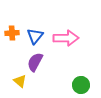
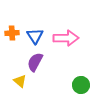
blue triangle: rotated 12 degrees counterclockwise
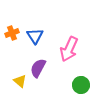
orange cross: rotated 16 degrees counterclockwise
pink arrow: moved 3 px right, 11 px down; rotated 115 degrees clockwise
purple semicircle: moved 3 px right, 6 px down
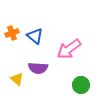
blue triangle: rotated 18 degrees counterclockwise
pink arrow: rotated 30 degrees clockwise
purple semicircle: rotated 114 degrees counterclockwise
yellow triangle: moved 3 px left, 2 px up
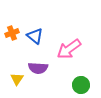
yellow triangle: rotated 24 degrees clockwise
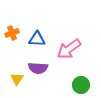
blue triangle: moved 2 px right, 3 px down; rotated 36 degrees counterclockwise
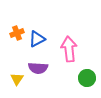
orange cross: moved 5 px right
blue triangle: rotated 30 degrees counterclockwise
pink arrow: rotated 120 degrees clockwise
green circle: moved 6 px right, 7 px up
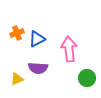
yellow triangle: rotated 32 degrees clockwise
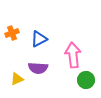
orange cross: moved 5 px left
blue triangle: moved 2 px right
pink arrow: moved 4 px right, 6 px down
green circle: moved 1 px left, 2 px down
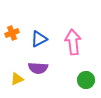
pink arrow: moved 13 px up
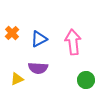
orange cross: rotated 24 degrees counterclockwise
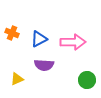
orange cross: rotated 24 degrees counterclockwise
pink arrow: rotated 95 degrees clockwise
purple semicircle: moved 6 px right, 3 px up
green circle: moved 1 px right
